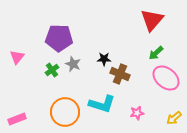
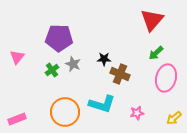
pink ellipse: rotated 64 degrees clockwise
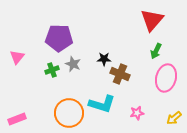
green arrow: moved 2 px up; rotated 21 degrees counterclockwise
green cross: rotated 16 degrees clockwise
orange circle: moved 4 px right, 1 px down
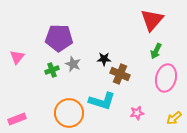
cyan L-shape: moved 3 px up
